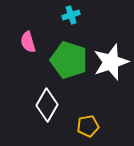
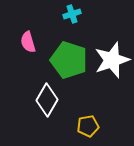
cyan cross: moved 1 px right, 1 px up
white star: moved 1 px right, 2 px up
white diamond: moved 5 px up
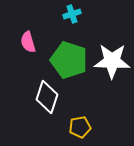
white star: moved 1 px down; rotated 21 degrees clockwise
white diamond: moved 3 px up; rotated 12 degrees counterclockwise
yellow pentagon: moved 8 px left, 1 px down
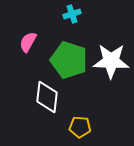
pink semicircle: rotated 45 degrees clockwise
white star: moved 1 px left
white diamond: rotated 12 degrees counterclockwise
yellow pentagon: rotated 15 degrees clockwise
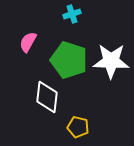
yellow pentagon: moved 2 px left; rotated 10 degrees clockwise
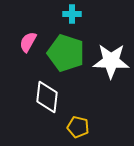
cyan cross: rotated 18 degrees clockwise
green pentagon: moved 3 px left, 7 px up
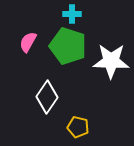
green pentagon: moved 2 px right, 7 px up
white diamond: rotated 28 degrees clockwise
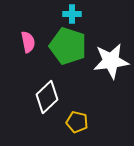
pink semicircle: rotated 140 degrees clockwise
white star: rotated 9 degrees counterclockwise
white diamond: rotated 12 degrees clockwise
yellow pentagon: moved 1 px left, 5 px up
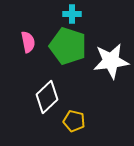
yellow pentagon: moved 3 px left, 1 px up
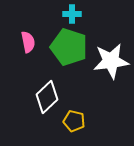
green pentagon: moved 1 px right, 1 px down
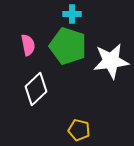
pink semicircle: moved 3 px down
green pentagon: moved 1 px left, 1 px up
white diamond: moved 11 px left, 8 px up
yellow pentagon: moved 5 px right, 9 px down
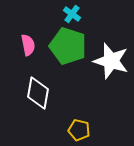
cyan cross: rotated 36 degrees clockwise
white star: rotated 24 degrees clockwise
white diamond: moved 2 px right, 4 px down; rotated 36 degrees counterclockwise
